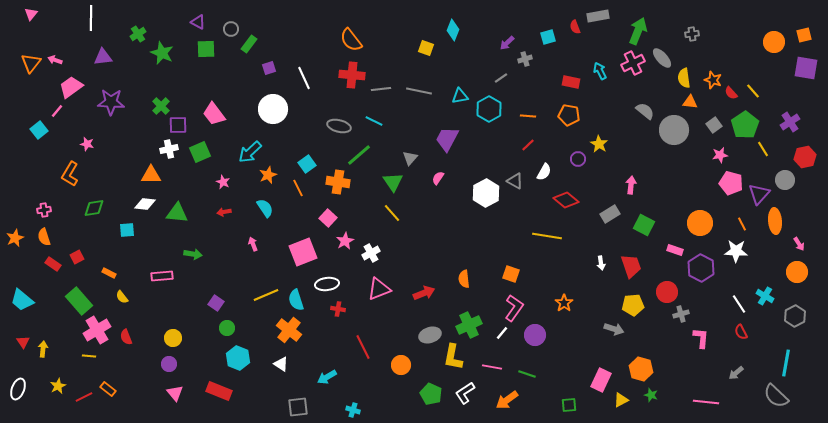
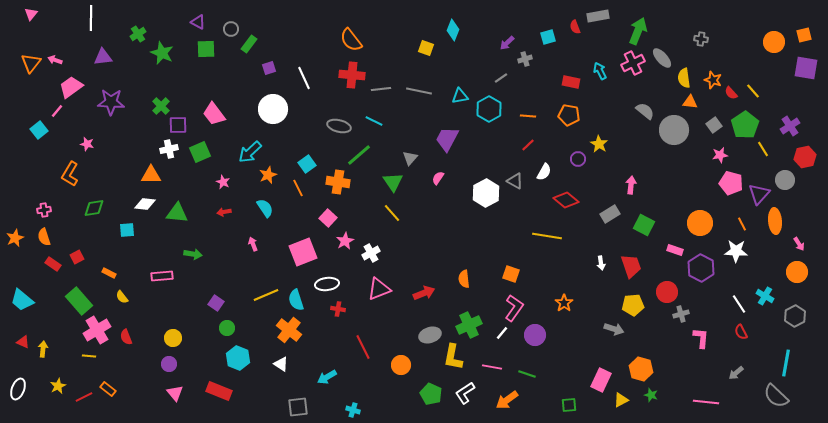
gray cross at (692, 34): moved 9 px right, 5 px down; rotated 16 degrees clockwise
purple cross at (790, 122): moved 4 px down
red triangle at (23, 342): rotated 32 degrees counterclockwise
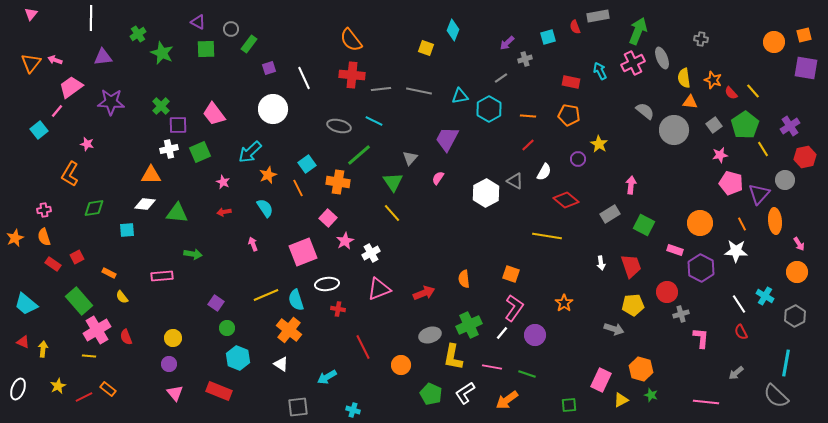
gray ellipse at (662, 58): rotated 20 degrees clockwise
cyan trapezoid at (22, 300): moved 4 px right, 4 px down
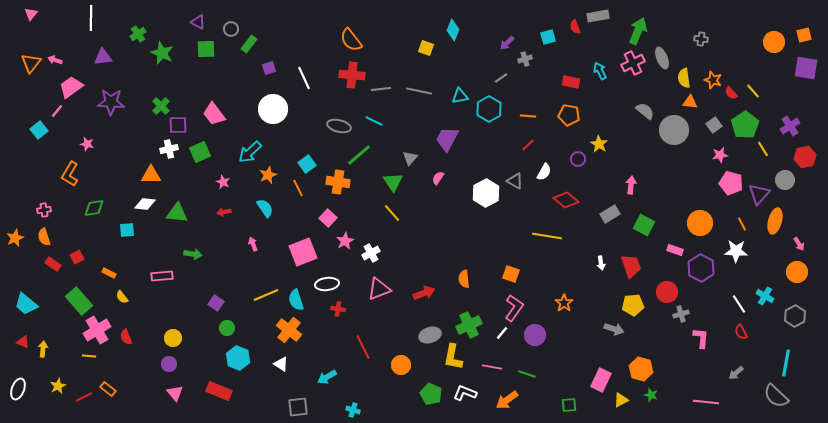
orange ellipse at (775, 221): rotated 20 degrees clockwise
white L-shape at (465, 393): rotated 55 degrees clockwise
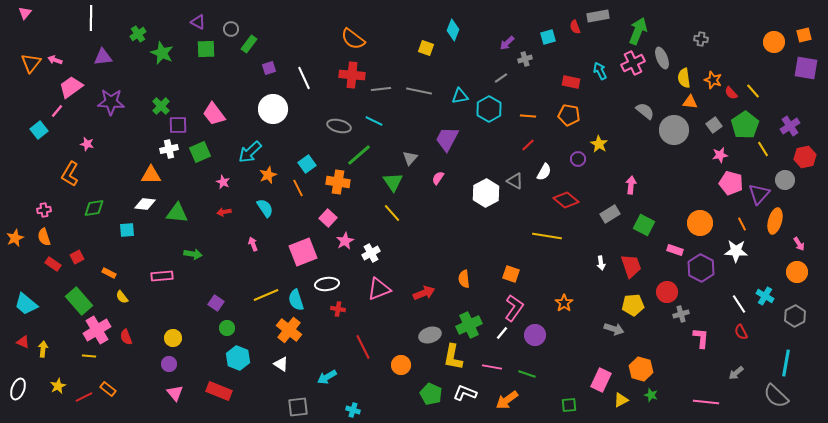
pink triangle at (31, 14): moved 6 px left, 1 px up
orange semicircle at (351, 40): moved 2 px right, 1 px up; rotated 15 degrees counterclockwise
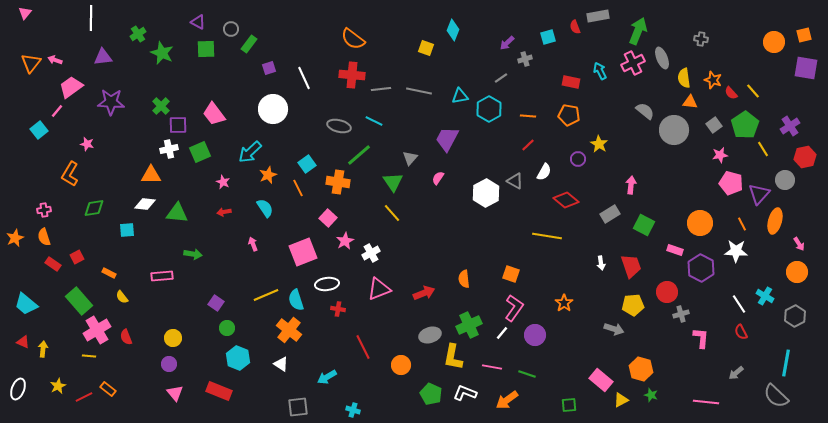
pink rectangle at (601, 380): rotated 75 degrees counterclockwise
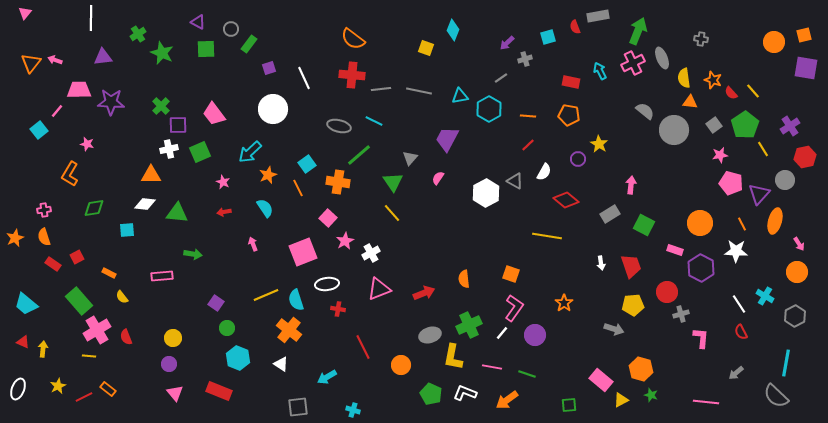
pink trapezoid at (71, 87): moved 8 px right, 3 px down; rotated 35 degrees clockwise
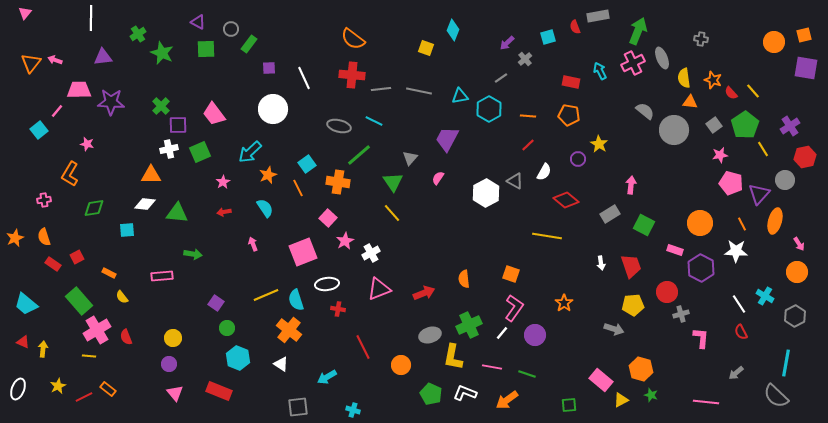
gray cross at (525, 59): rotated 24 degrees counterclockwise
purple square at (269, 68): rotated 16 degrees clockwise
pink star at (223, 182): rotated 16 degrees clockwise
pink cross at (44, 210): moved 10 px up
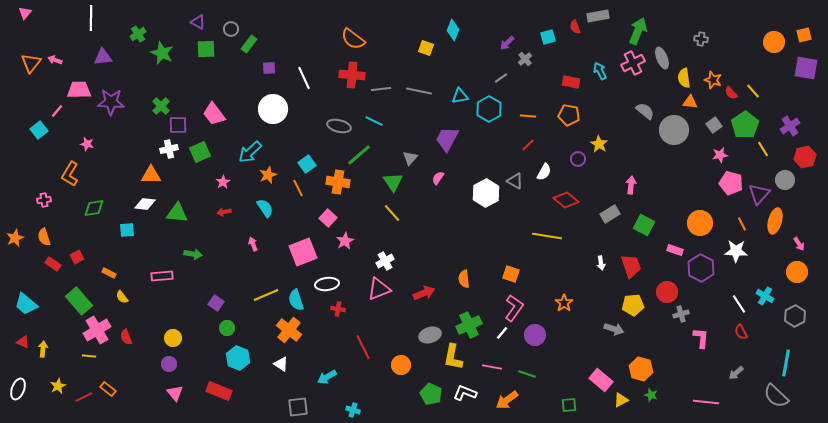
white cross at (371, 253): moved 14 px right, 8 px down
